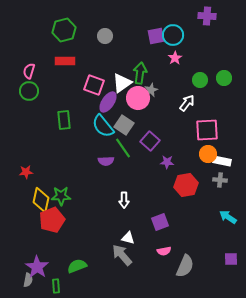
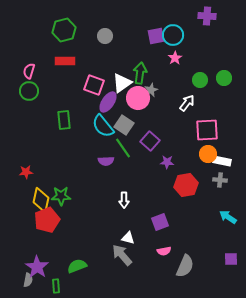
red pentagon at (52, 220): moved 5 px left
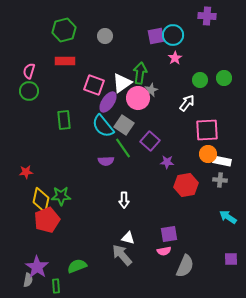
purple square at (160, 222): moved 9 px right, 12 px down; rotated 12 degrees clockwise
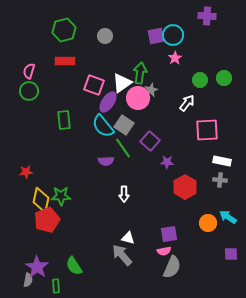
orange circle at (208, 154): moved 69 px down
red hexagon at (186, 185): moved 1 px left, 2 px down; rotated 20 degrees counterclockwise
white arrow at (124, 200): moved 6 px up
purple square at (231, 259): moved 5 px up
green semicircle at (77, 266): moved 3 px left; rotated 102 degrees counterclockwise
gray semicircle at (185, 266): moved 13 px left, 1 px down
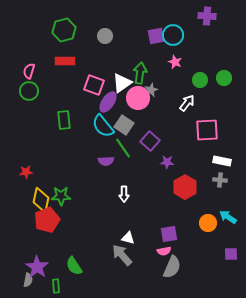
pink star at (175, 58): moved 4 px down; rotated 16 degrees counterclockwise
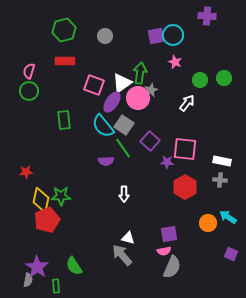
purple ellipse at (108, 102): moved 4 px right
pink square at (207, 130): moved 22 px left, 19 px down; rotated 10 degrees clockwise
purple square at (231, 254): rotated 24 degrees clockwise
